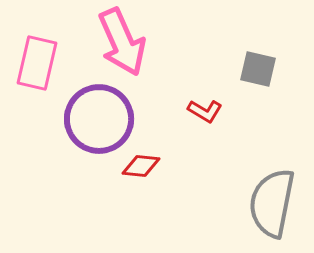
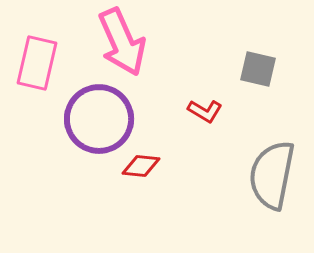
gray semicircle: moved 28 px up
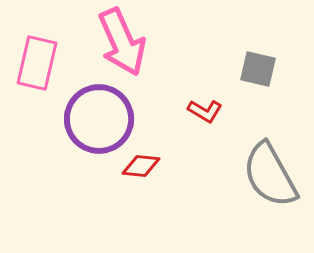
gray semicircle: moved 2 px left; rotated 40 degrees counterclockwise
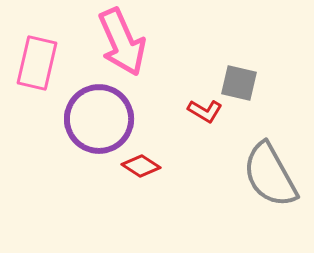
gray square: moved 19 px left, 14 px down
red diamond: rotated 27 degrees clockwise
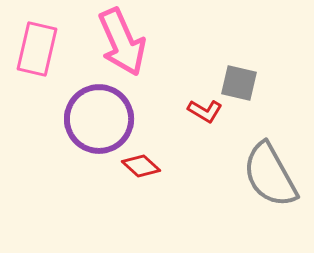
pink rectangle: moved 14 px up
red diamond: rotated 9 degrees clockwise
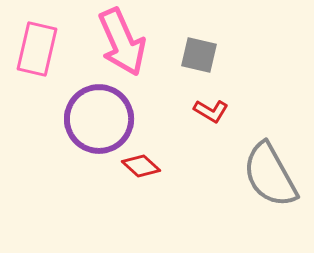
gray square: moved 40 px left, 28 px up
red L-shape: moved 6 px right
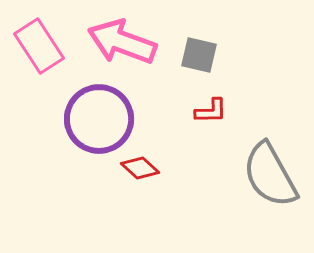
pink arrow: rotated 134 degrees clockwise
pink rectangle: moved 2 px right, 3 px up; rotated 46 degrees counterclockwise
red L-shape: rotated 32 degrees counterclockwise
red diamond: moved 1 px left, 2 px down
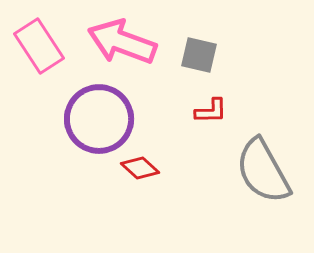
gray semicircle: moved 7 px left, 4 px up
